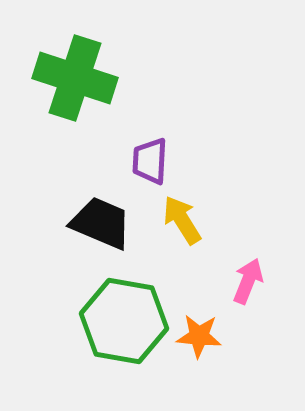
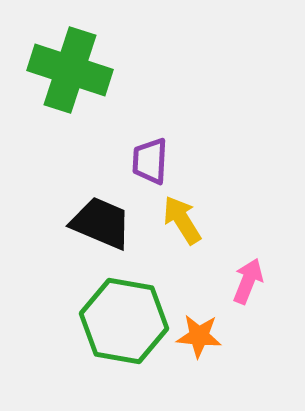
green cross: moved 5 px left, 8 px up
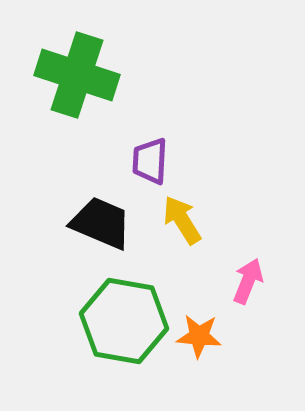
green cross: moved 7 px right, 5 px down
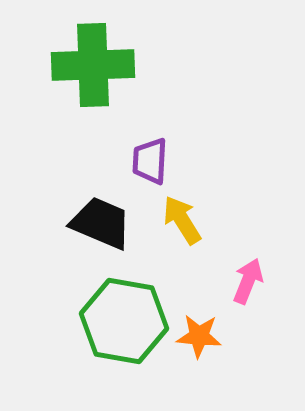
green cross: moved 16 px right, 10 px up; rotated 20 degrees counterclockwise
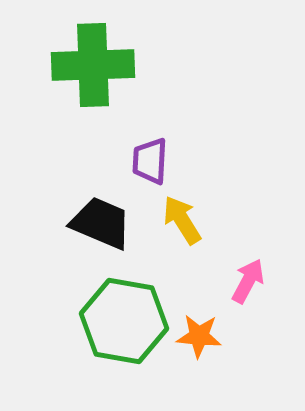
pink arrow: rotated 6 degrees clockwise
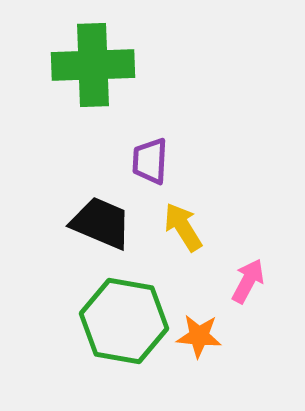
yellow arrow: moved 1 px right, 7 px down
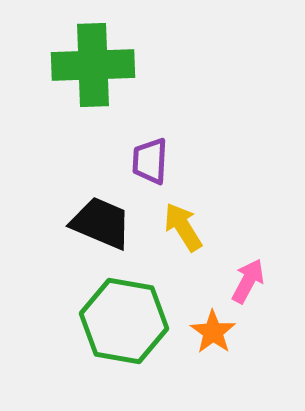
orange star: moved 14 px right, 4 px up; rotated 30 degrees clockwise
